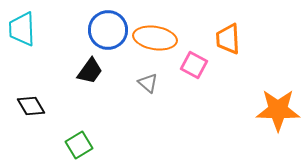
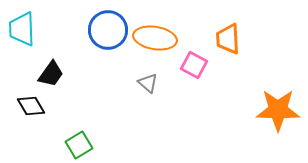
black trapezoid: moved 39 px left, 3 px down
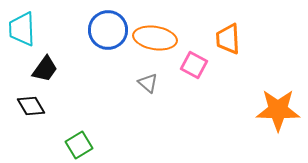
black trapezoid: moved 6 px left, 5 px up
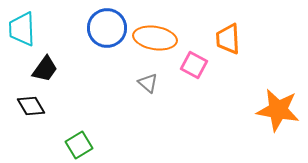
blue circle: moved 1 px left, 2 px up
orange star: rotated 9 degrees clockwise
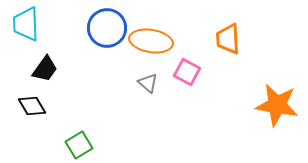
cyan trapezoid: moved 4 px right, 5 px up
orange ellipse: moved 4 px left, 3 px down
pink square: moved 7 px left, 7 px down
black diamond: moved 1 px right
orange star: moved 1 px left, 5 px up
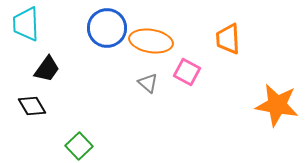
black trapezoid: moved 2 px right
green square: moved 1 px down; rotated 12 degrees counterclockwise
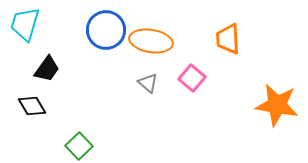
cyan trapezoid: moved 1 px left; rotated 18 degrees clockwise
blue circle: moved 1 px left, 2 px down
pink square: moved 5 px right, 6 px down; rotated 12 degrees clockwise
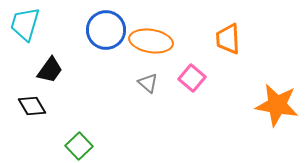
black trapezoid: moved 3 px right, 1 px down
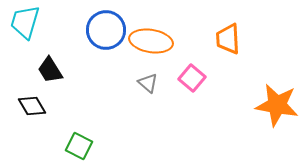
cyan trapezoid: moved 2 px up
black trapezoid: rotated 112 degrees clockwise
green square: rotated 20 degrees counterclockwise
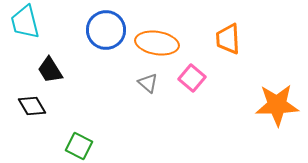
cyan trapezoid: rotated 30 degrees counterclockwise
orange ellipse: moved 6 px right, 2 px down
orange star: rotated 12 degrees counterclockwise
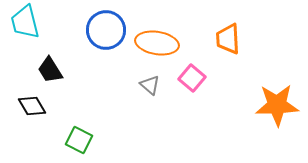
gray triangle: moved 2 px right, 2 px down
green square: moved 6 px up
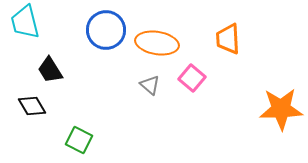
orange star: moved 4 px right, 4 px down
